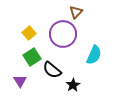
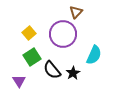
black semicircle: rotated 12 degrees clockwise
purple triangle: moved 1 px left
black star: moved 12 px up
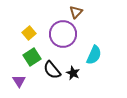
black star: rotated 16 degrees counterclockwise
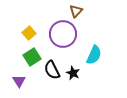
brown triangle: moved 1 px up
black semicircle: rotated 12 degrees clockwise
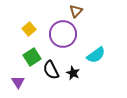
yellow square: moved 4 px up
cyan semicircle: moved 2 px right; rotated 30 degrees clockwise
black semicircle: moved 1 px left
purple triangle: moved 1 px left, 1 px down
